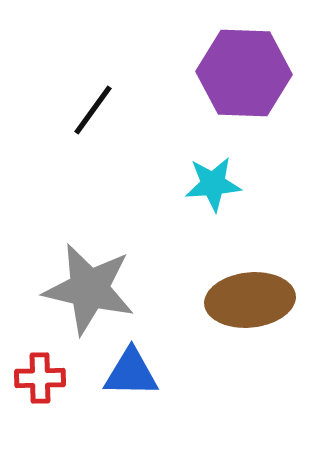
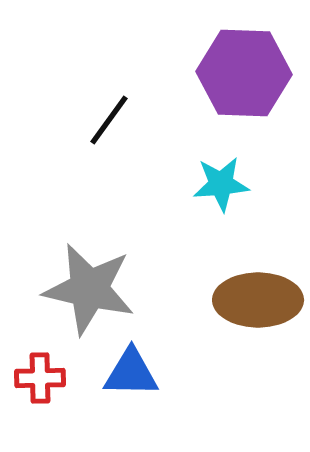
black line: moved 16 px right, 10 px down
cyan star: moved 8 px right
brown ellipse: moved 8 px right; rotated 6 degrees clockwise
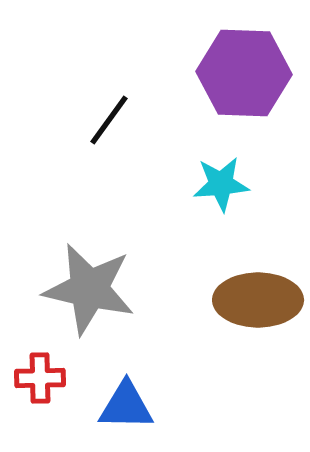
blue triangle: moved 5 px left, 33 px down
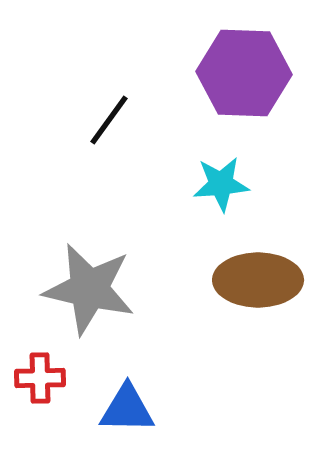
brown ellipse: moved 20 px up
blue triangle: moved 1 px right, 3 px down
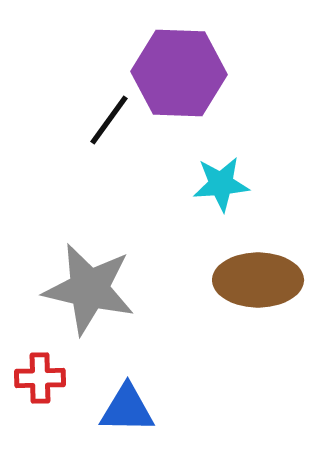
purple hexagon: moved 65 px left
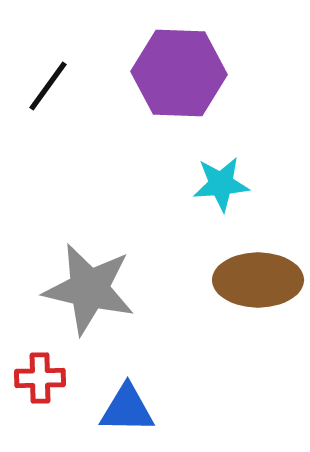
black line: moved 61 px left, 34 px up
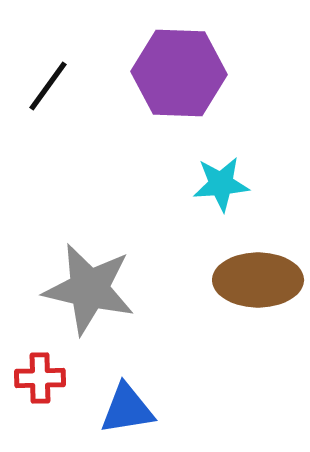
blue triangle: rotated 10 degrees counterclockwise
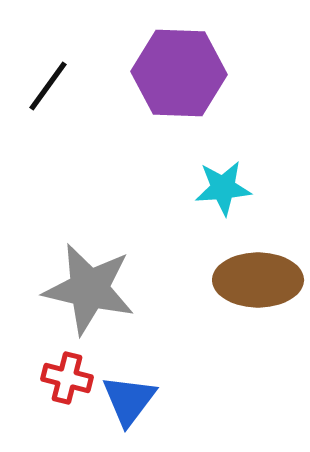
cyan star: moved 2 px right, 4 px down
red cross: moved 27 px right; rotated 15 degrees clockwise
blue triangle: moved 2 px right, 9 px up; rotated 44 degrees counterclockwise
